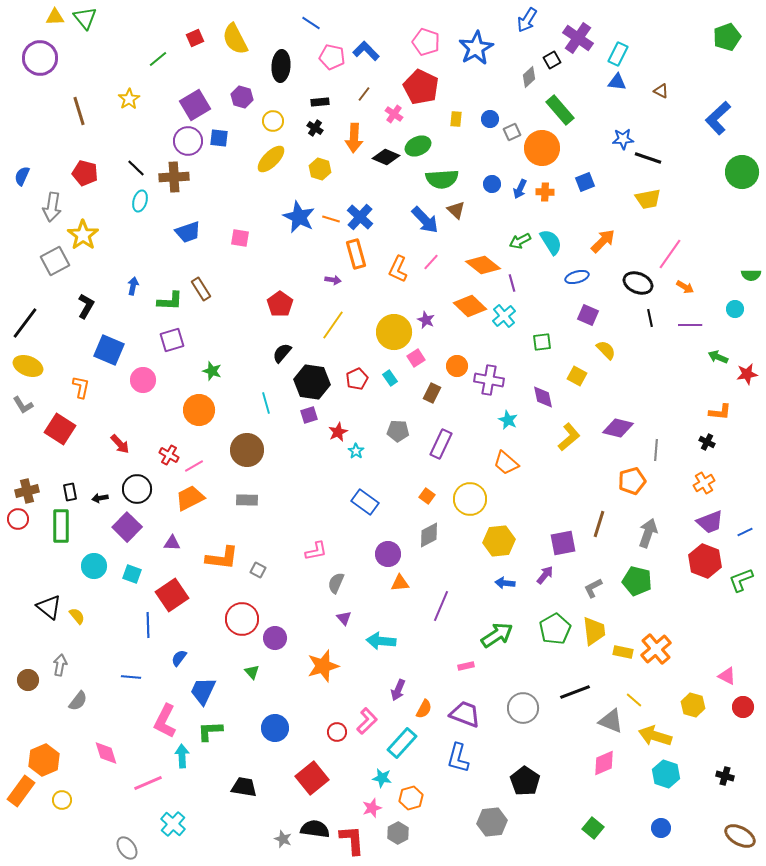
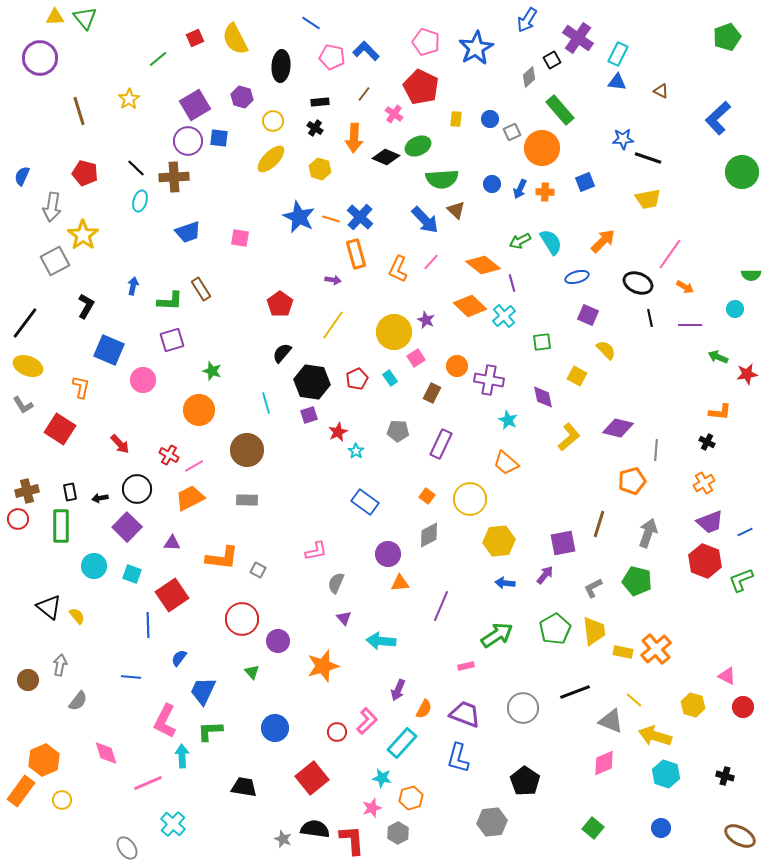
purple circle at (275, 638): moved 3 px right, 3 px down
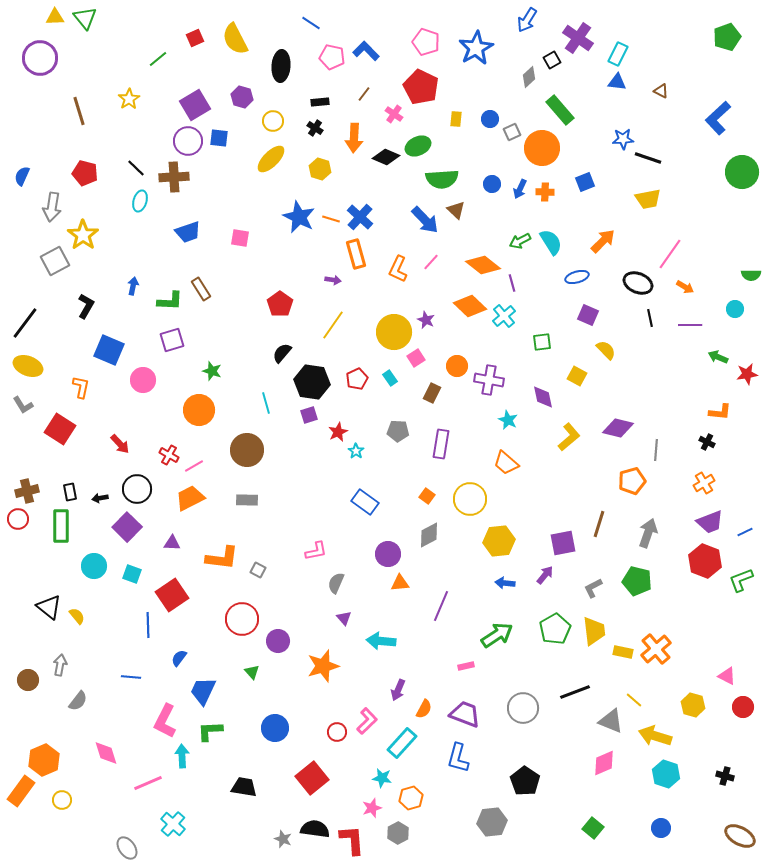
purple rectangle at (441, 444): rotated 16 degrees counterclockwise
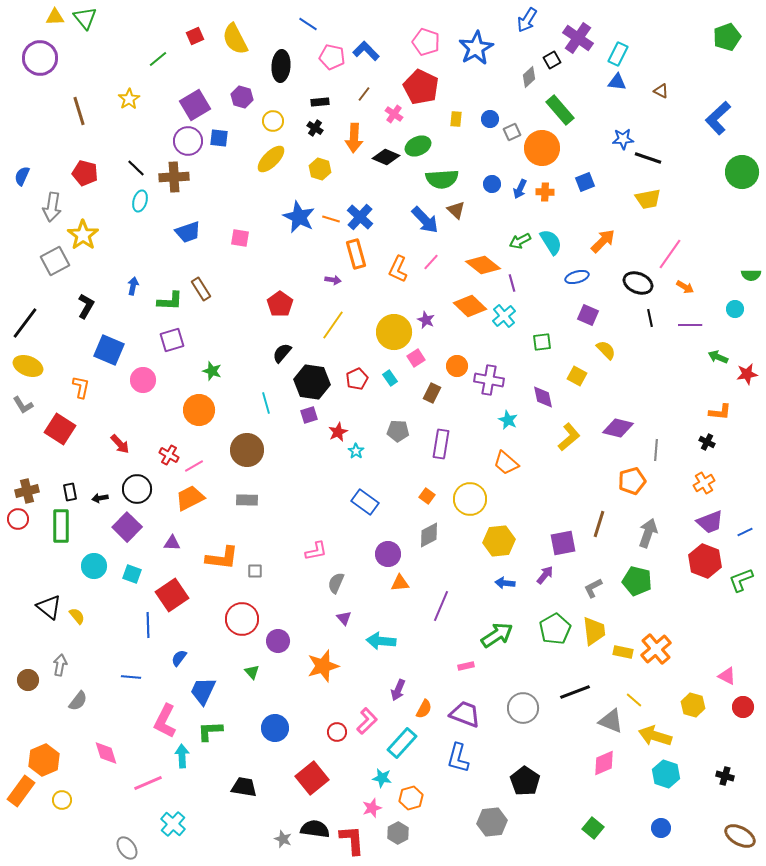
blue line at (311, 23): moved 3 px left, 1 px down
red square at (195, 38): moved 2 px up
gray square at (258, 570): moved 3 px left, 1 px down; rotated 28 degrees counterclockwise
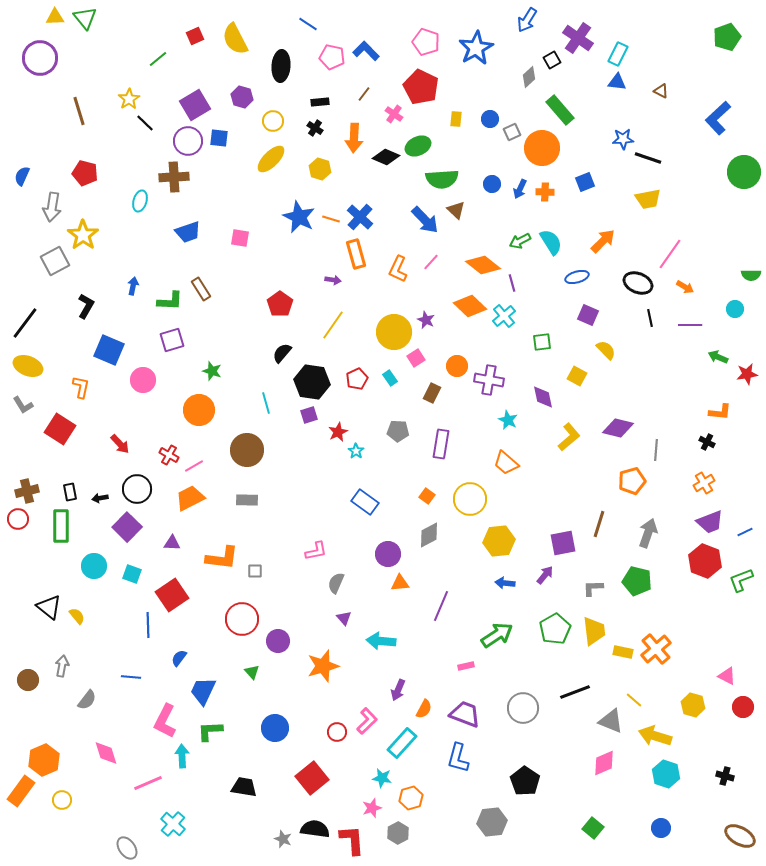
black line at (136, 168): moved 9 px right, 45 px up
green circle at (742, 172): moved 2 px right
gray L-shape at (593, 588): rotated 25 degrees clockwise
gray arrow at (60, 665): moved 2 px right, 1 px down
gray semicircle at (78, 701): moved 9 px right, 1 px up
